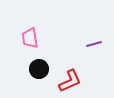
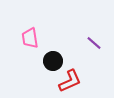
purple line: moved 1 px up; rotated 56 degrees clockwise
black circle: moved 14 px right, 8 px up
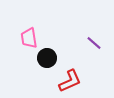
pink trapezoid: moved 1 px left
black circle: moved 6 px left, 3 px up
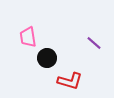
pink trapezoid: moved 1 px left, 1 px up
red L-shape: rotated 40 degrees clockwise
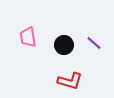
black circle: moved 17 px right, 13 px up
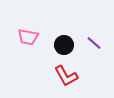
pink trapezoid: rotated 70 degrees counterclockwise
red L-shape: moved 4 px left, 5 px up; rotated 45 degrees clockwise
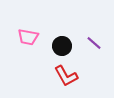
black circle: moved 2 px left, 1 px down
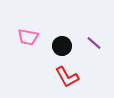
red L-shape: moved 1 px right, 1 px down
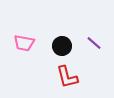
pink trapezoid: moved 4 px left, 6 px down
red L-shape: rotated 15 degrees clockwise
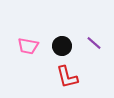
pink trapezoid: moved 4 px right, 3 px down
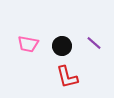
pink trapezoid: moved 2 px up
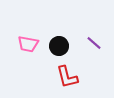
black circle: moved 3 px left
